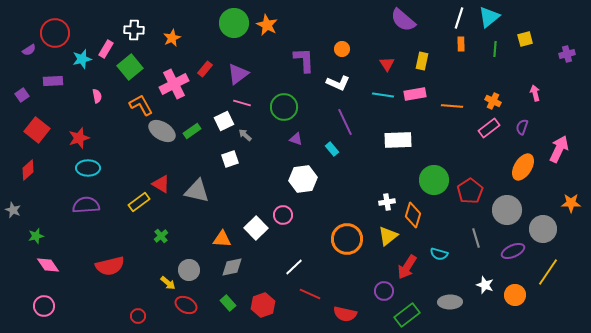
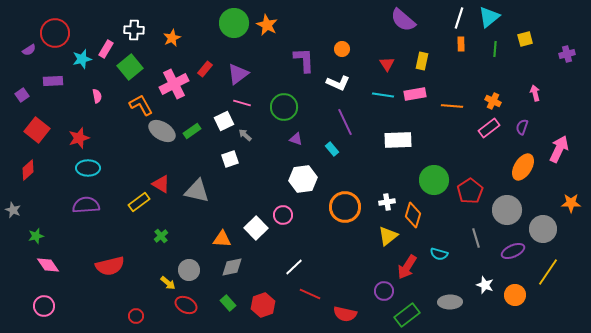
orange circle at (347, 239): moved 2 px left, 32 px up
red circle at (138, 316): moved 2 px left
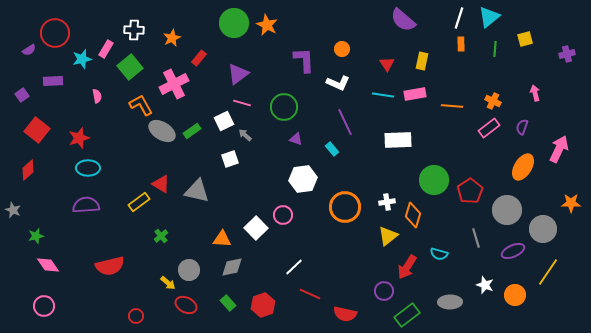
red rectangle at (205, 69): moved 6 px left, 11 px up
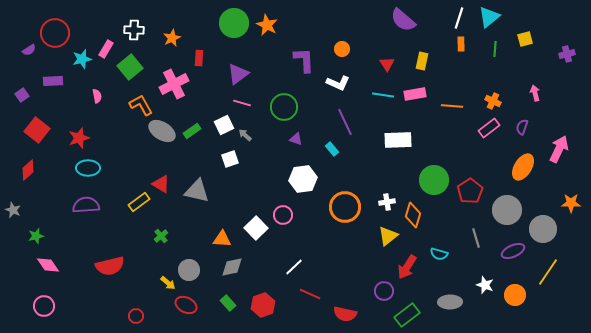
red rectangle at (199, 58): rotated 35 degrees counterclockwise
white square at (224, 121): moved 4 px down
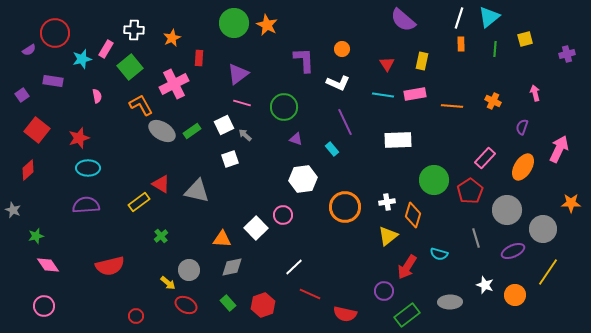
purple rectangle at (53, 81): rotated 12 degrees clockwise
pink rectangle at (489, 128): moved 4 px left, 30 px down; rotated 10 degrees counterclockwise
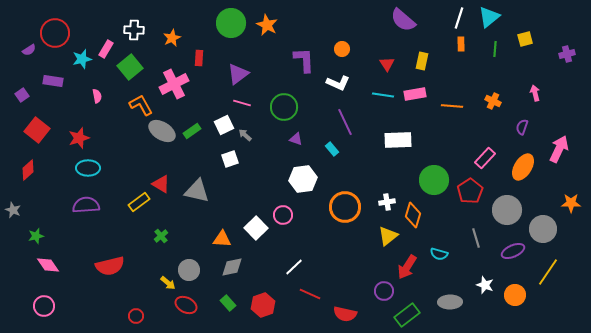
green circle at (234, 23): moved 3 px left
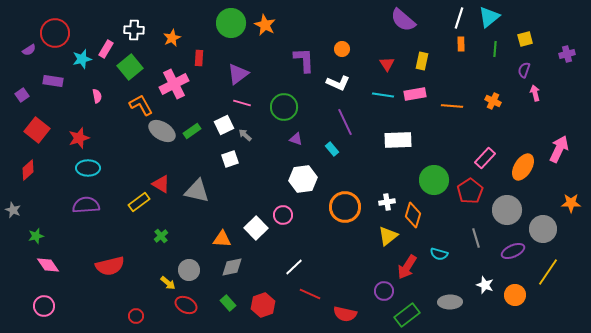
orange star at (267, 25): moved 2 px left
purple semicircle at (522, 127): moved 2 px right, 57 px up
